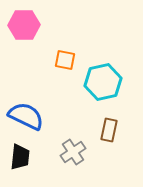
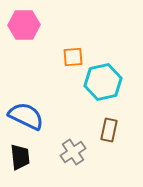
orange square: moved 8 px right, 3 px up; rotated 15 degrees counterclockwise
black trapezoid: rotated 12 degrees counterclockwise
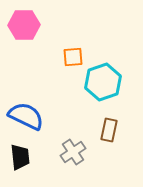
cyan hexagon: rotated 6 degrees counterclockwise
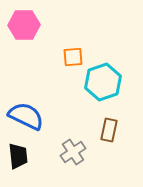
black trapezoid: moved 2 px left, 1 px up
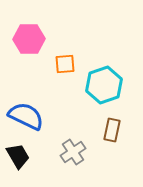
pink hexagon: moved 5 px right, 14 px down
orange square: moved 8 px left, 7 px down
cyan hexagon: moved 1 px right, 3 px down
brown rectangle: moved 3 px right
black trapezoid: rotated 24 degrees counterclockwise
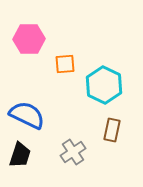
cyan hexagon: rotated 15 degrees counterclockwise
blue semicircle: moved 1 px right, 1 px up
black trapezoid: moved 2 px right, 1 px up; rotated 48 degrees clockwise
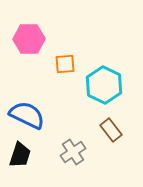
brown rectangle: moved 1 px left; rotated 50 degrees counterclockwise
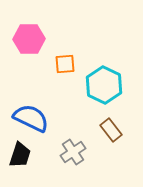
blue semicircle: moved 4 px right, 3 px down
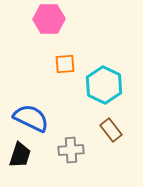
pink hexagon: moved 20 px right, 20 px up
gray cross: moved 2 px left, 2 px up; rotated 30 degrees clockwise
